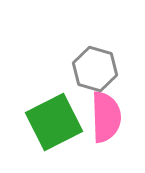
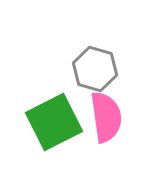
pink semicircle: rotated 6 degrees counterclockwise
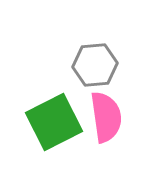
gray hexagon: moved 4 px up; rotated 21 degrees counterclockwise
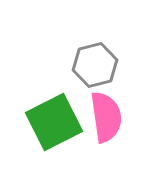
gray hexagon: rotated 9 degrees counterclockwise
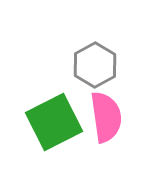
gray hexagon: rotated 15 degrees counterclockwise
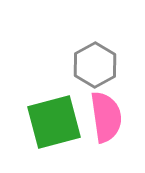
green square: rotated 12 degrees clockwise
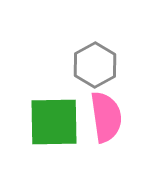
green square: rotated 14 degrees clockwise
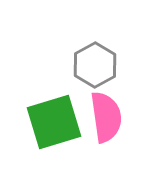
green square: rotated 16 degrees counterclockwise
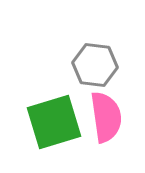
gray hexagon: rotated 24 degrees counterclockwise
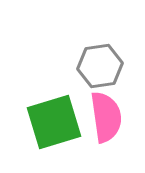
gray hexagon: moved 5 px right, 1 px down; rotated 15 degrees counterclockwise
